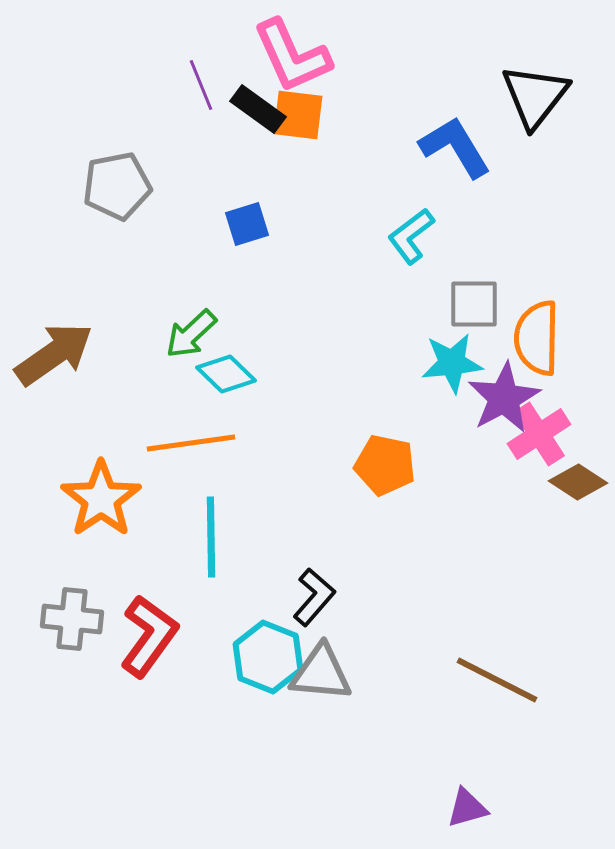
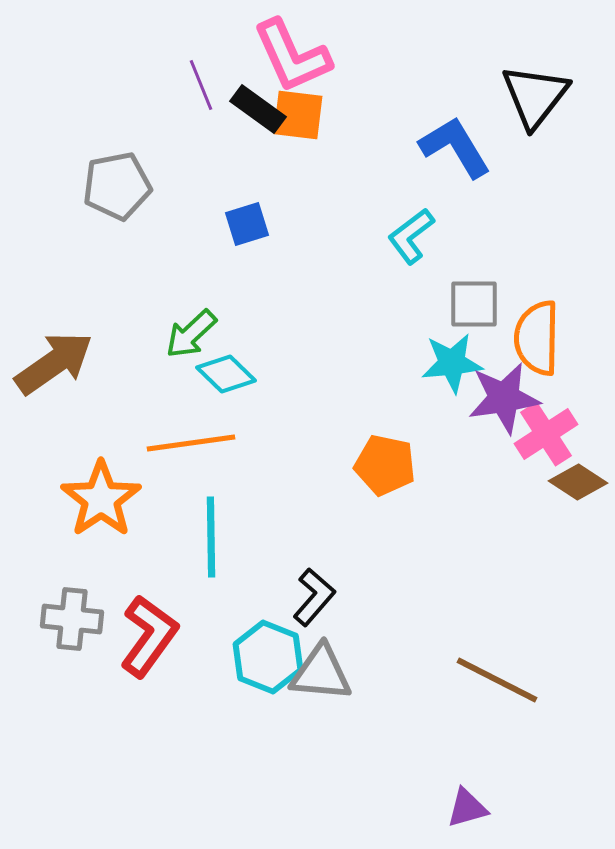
brown arrow: moved 9 px down
purple star: rotated 20 degrees clockwise
pink cross: moved 7 px right
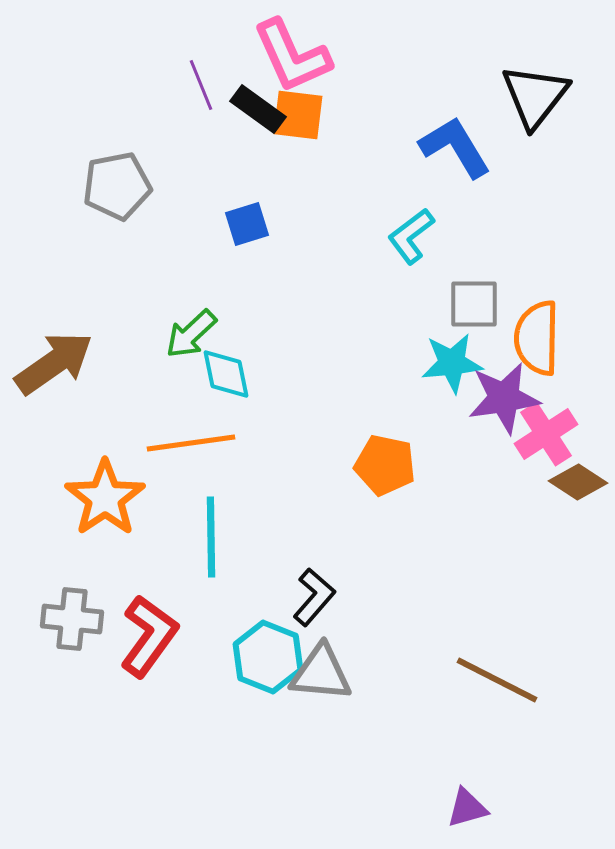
cyan diamond: rotated 34 degrees clockwise
orange star: moved 4 px right, 1 px up
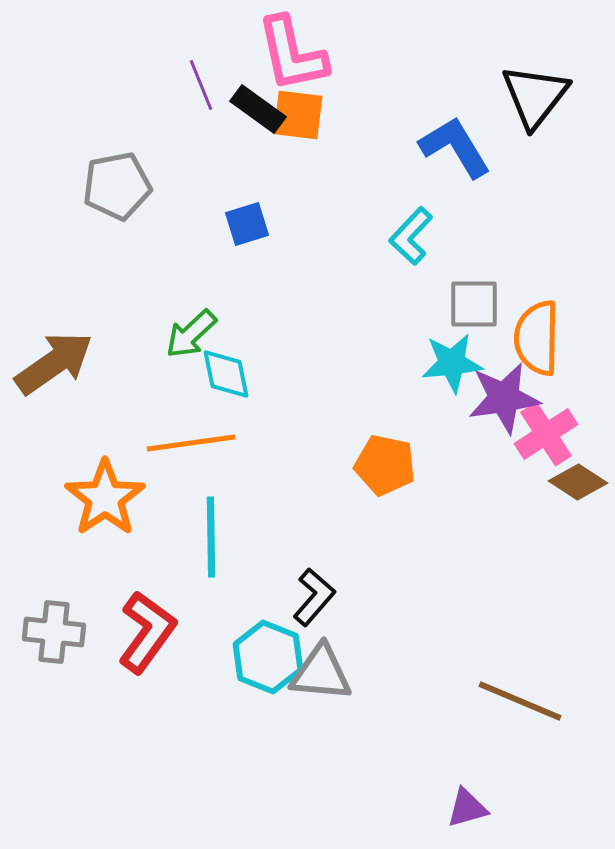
pink L-shape: moved 2 px up; rotated 12 degrees clockwise
cyan L-shape: rotated 10 degrees counterclockwise
gray cross: moved 18 px left, 13 px down
red L-shape: moved 2 px left, 4 px up
brown line: moved 23 px right, 21 px down; rotated 4 degrees counterclockwise
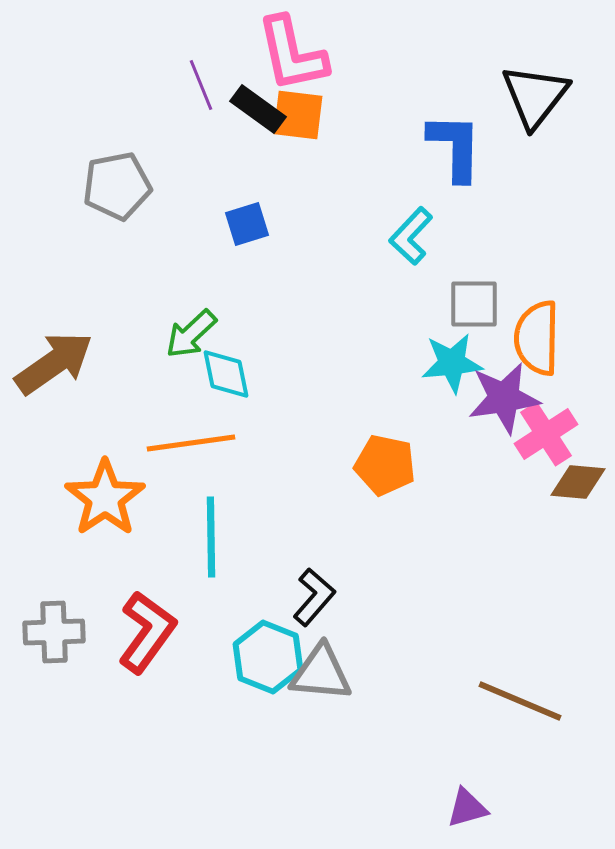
blue L-shape: rotated 32 degrees clockwise
brown diamond: rotated 28 degrees counterclockwise
gray cross: rotated 8 degrees counterclockwise
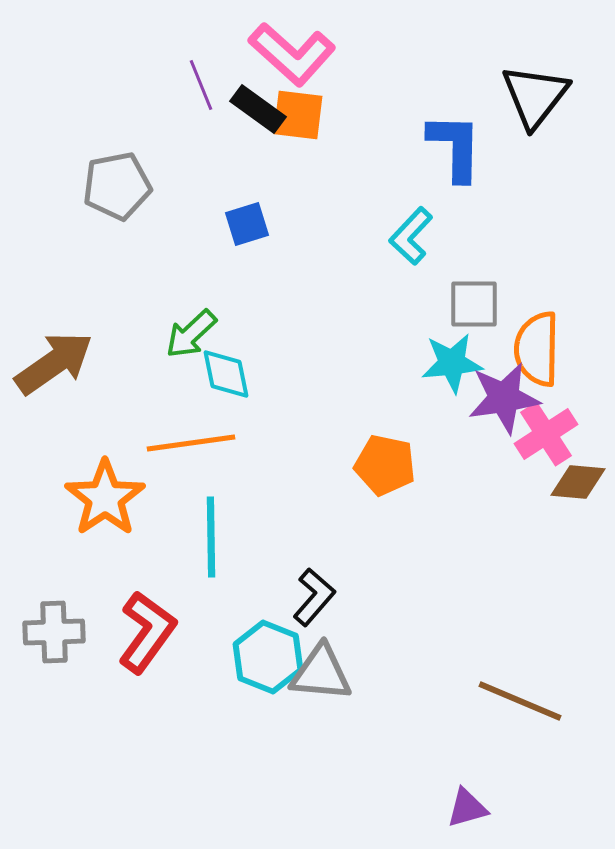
pink L-shape: rotated 36 degrees counterclockwise
orange semicircle: moved 11 px down
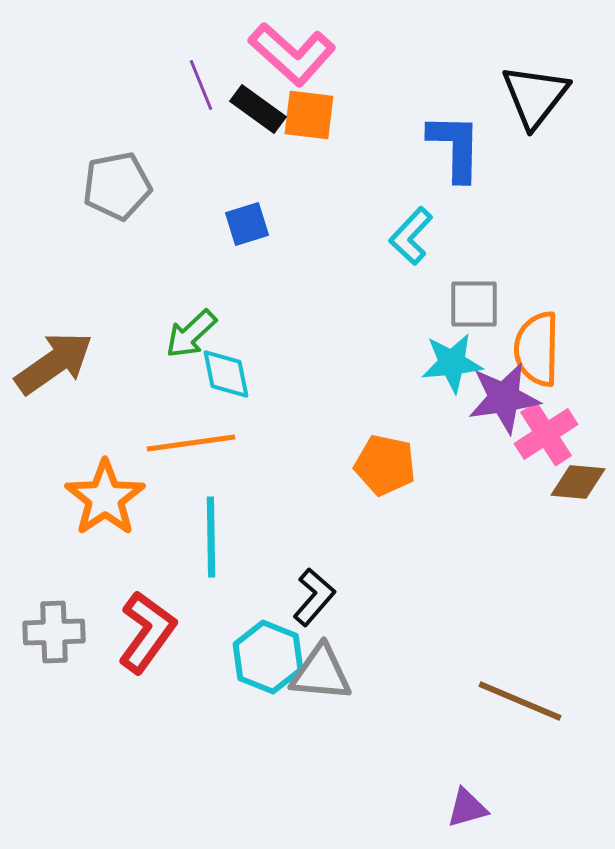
orange square: moved 11 px right
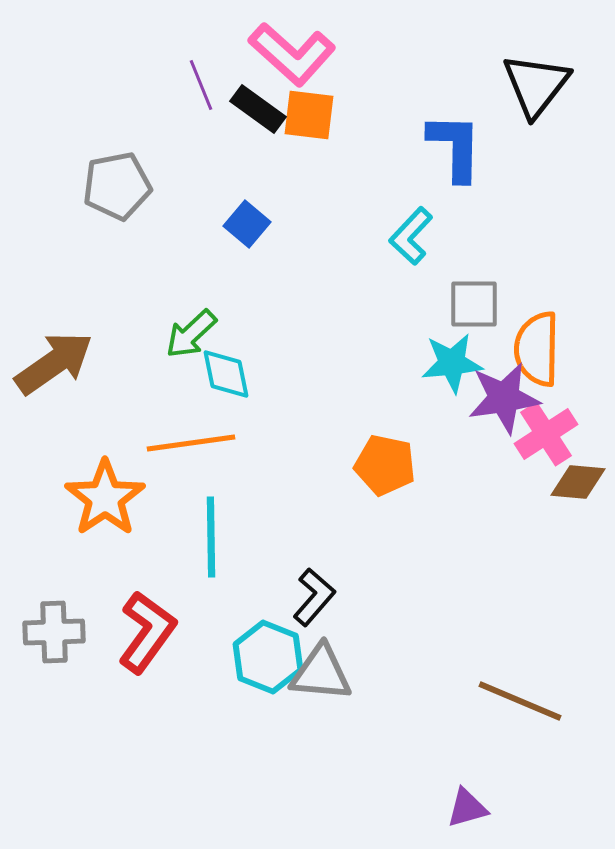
black triangle: moved 1 px right, 11 px up
blue square: rotated 33 degrees counterclockwise
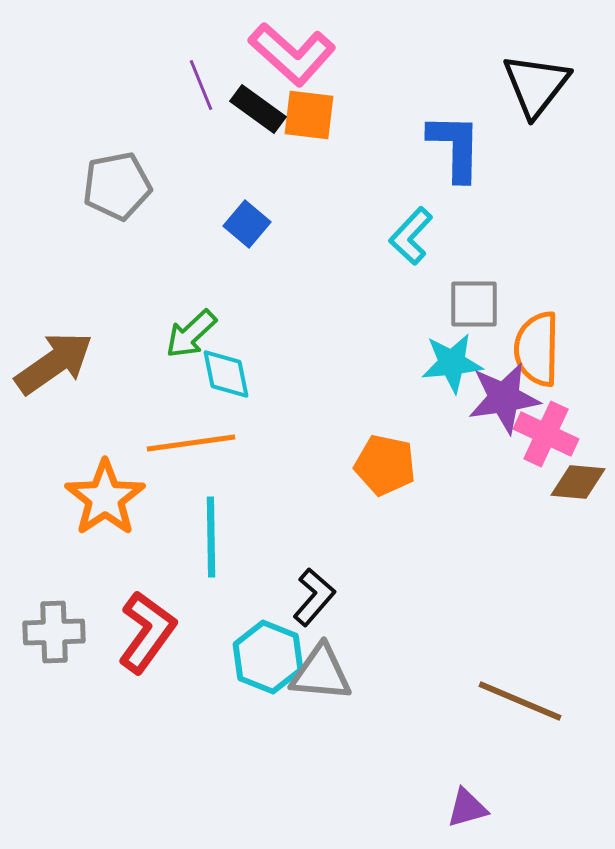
pink cross: rotated 32 degrees counterclockwise
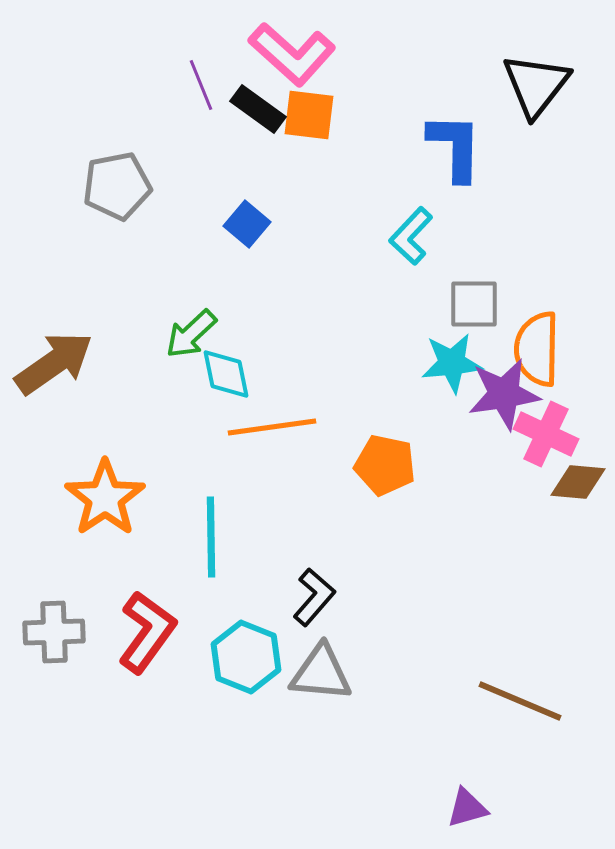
purple star: moved 4 px up
orange line: moved 81 px right, 16 px up
cyan hexagon: moved 22 px left
